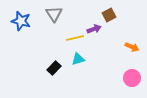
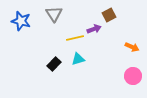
black rectangle: moved 4 px up
pink circle: moved 1 px right, 2 px up
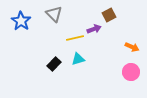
gray triangle: rotated 12 degrees counterclockwise
blue star: rotated 18 degrees clockwise
pink circle: moved 2 px left, 4 px up
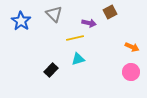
brown square: moved 1 px right, 3 px up
purple arrow: moved 5 px left, 6 px up; rotated 32 degrees clockwise
black rectangle: moved 3 px left, 6 px down
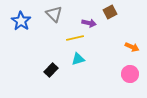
pink circle: moved 1 px left, 2 px down
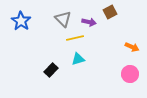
gray triangle: moved 9 px right, 5 px down
purple arrow: moved 1 px up
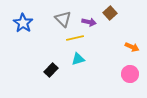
brown square: moved 1 px down; rotated 16 degrees counterclockwise
blue star: moved 2 px right, 2 px down
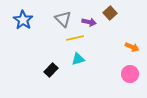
blue star: moved 3 px up
